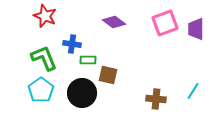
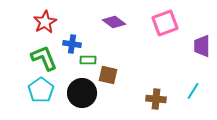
red star: moved 6 px down; rotated 20 degrees clockwise
purple trapezoid: moved 6 px right, 17 px down
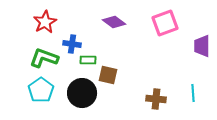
green L-shape: rotated 48 degrees counterclockwise
cyan line: moved 2 px down; rotated 36 degrees counterclockwise
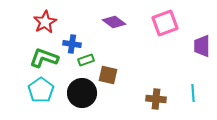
green rectangle: moved 2 px left; rotated 21 degrees counterclockwise
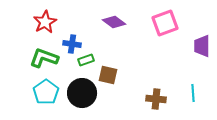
cyan pentagon: moved 5 px right, 2 px down
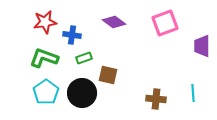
red star: rotated 20 degrees clockwise
blue cross: moved 9 px up
green rectangle: moved 2 px left, 2 px up
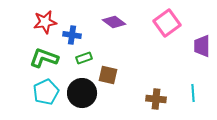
pink square: moved 2 px right; rotated 16 degrees counterclockwise
cyan pentagon: rotated 10 degrees clockwise
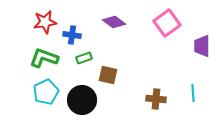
black circle: moved 7 px down
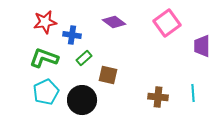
green rectangle: rotated 21 degrees counterclockwise
brown cross: moved 2 px right, 2 px up
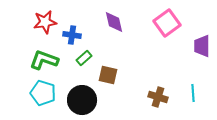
purple diamond: rotated 40 degrees clockwise
green L-shape: moved 2 px down
cyan pentagon: moved 3 px left, 1 px down; rotated 30 degrees counterclockwise
brown cross: rotated 12 degrees clockwise
